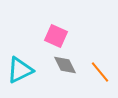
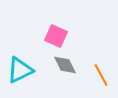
orange line: moved 1 px right, 3 px down; rotated 10 degrees clockwise
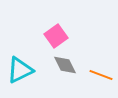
pink square: rotated 30 degrees clockwise
orange line: rotated 40 degrees counterclockwise
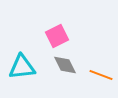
pink square: moved 1 px right; rotated 10 degrees clockwise
cyan triangle: moved 2 px right, 3 px up; rotated 20 degrees clockwise
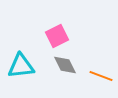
cyan triangle: moved 1 px left, 1 px up
orange line: moved 1 px down
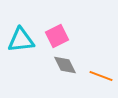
cyan triangle: moved 26 px up
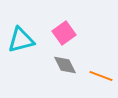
pink square: moved 7 px right, 3 px up; rotated 10 degrees counterclockwise
cyan triangle: rotated 8 degrees counterclockwise
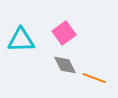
cyan triangle: rotated 12 degrees clockwise
orange line: moved 7 px left, 2 px down
